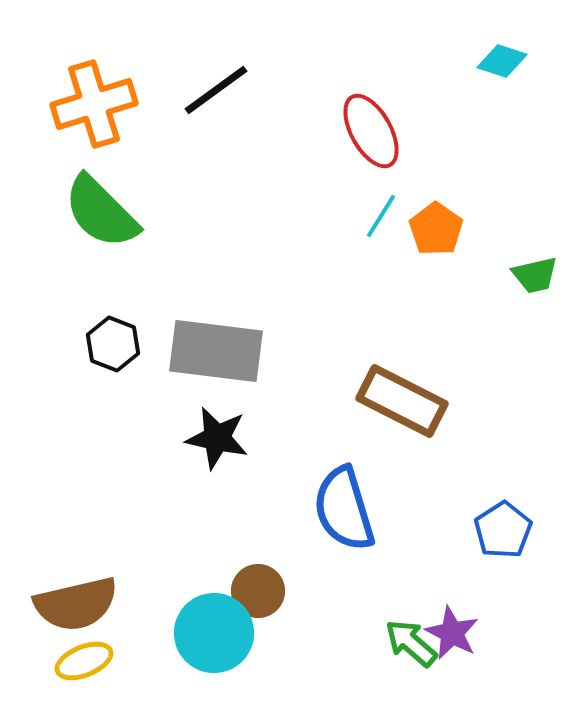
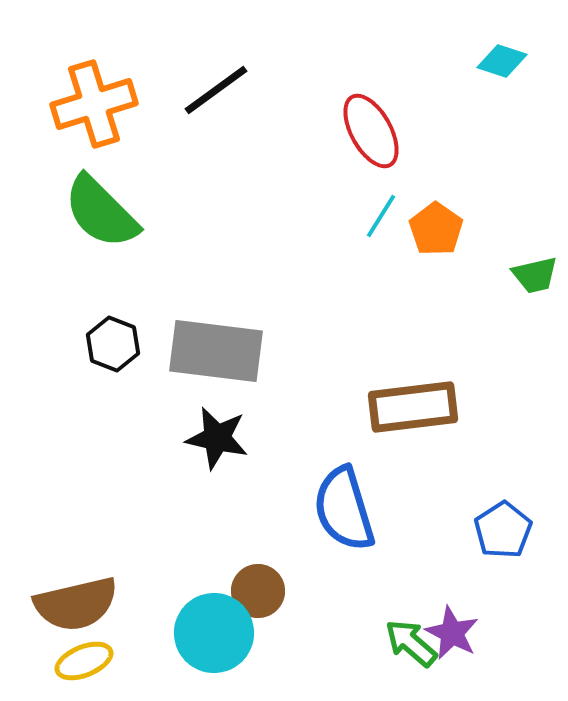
brown rectangle: moved 11 px right, 6 px down; rotated 34 degrees counterclockwise
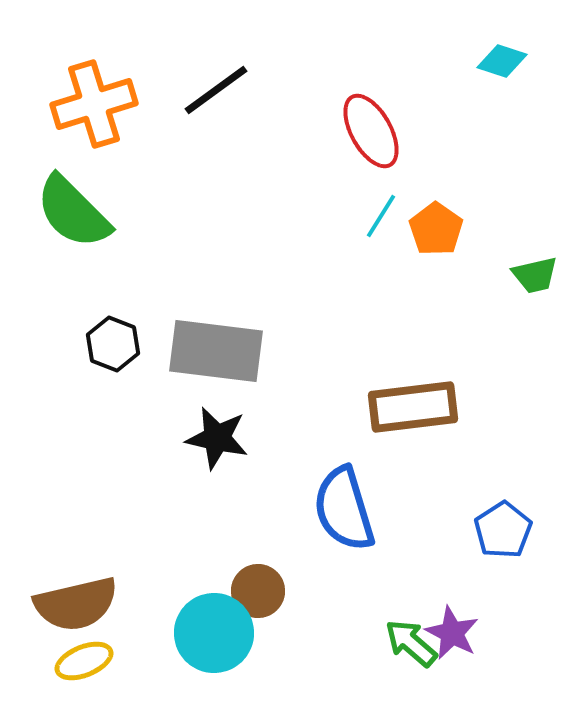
green semicircle: moved 28 px left
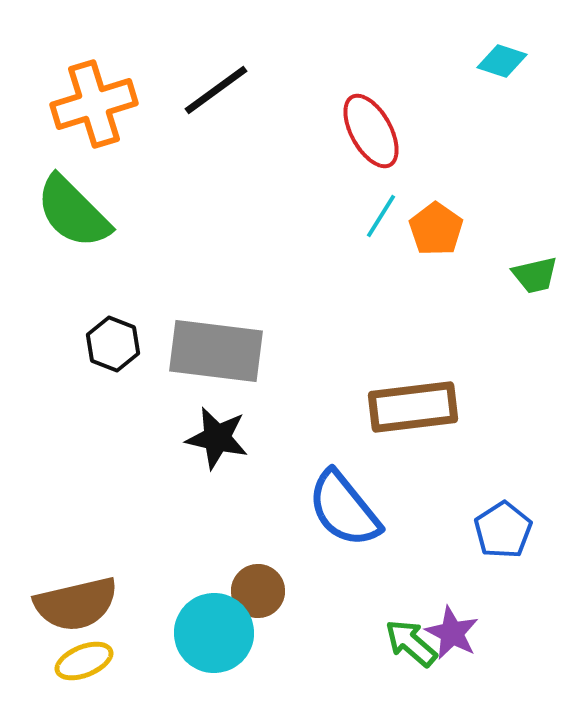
blue semicircle: rotated 22 degrees counterclockwise
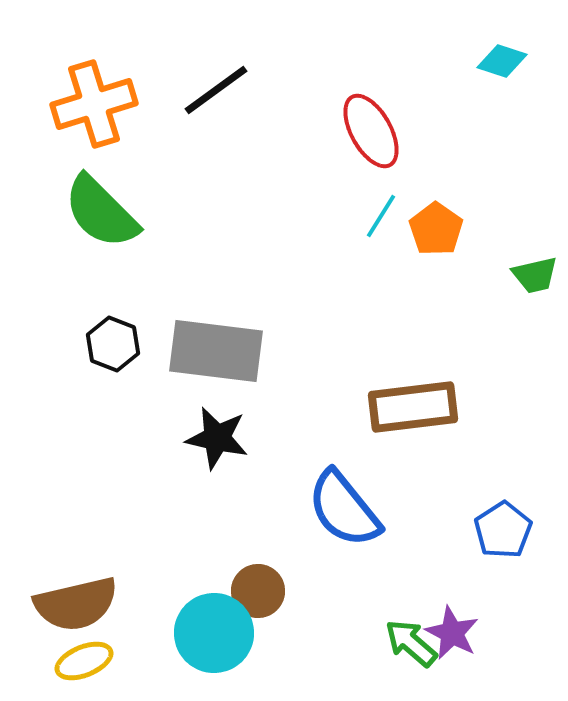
green semicircle: moved 28 px right
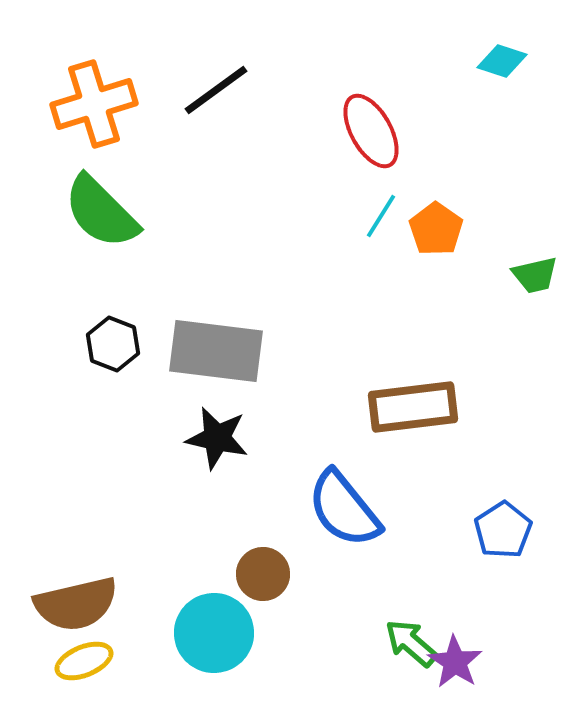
brown circle: moved 5 px right, 17 px up
purple star: moved 3 px right, 29 px down; rotated 6 degrees clockwise
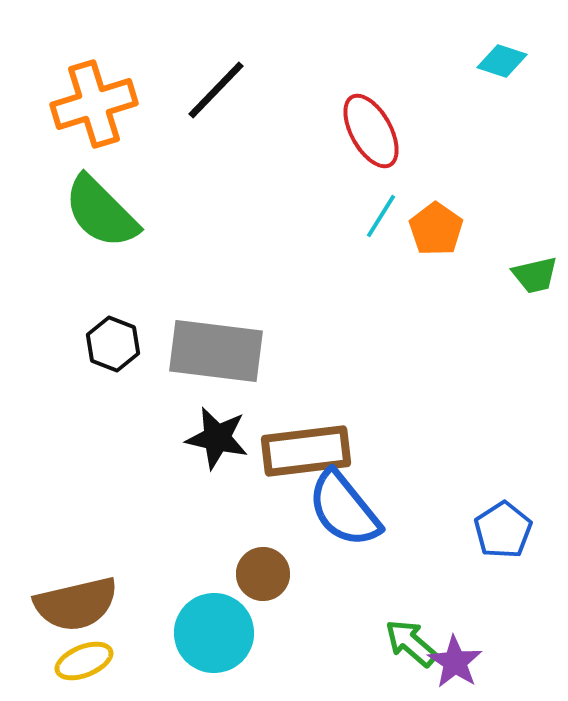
black line: rotated 10 degrees counterclockwise
brown rectangle: moved 107 px left, 44 px down
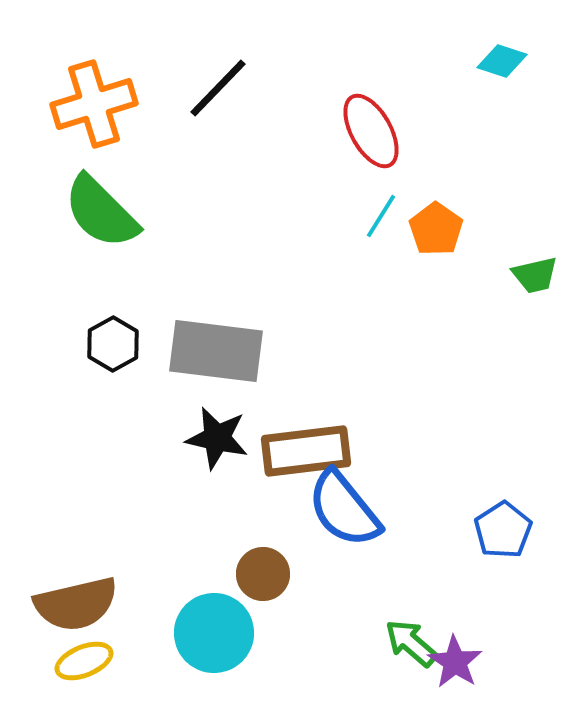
black line: moved 2 px right, 2 px up
black hexagon: rotated 10 degrees clockwise
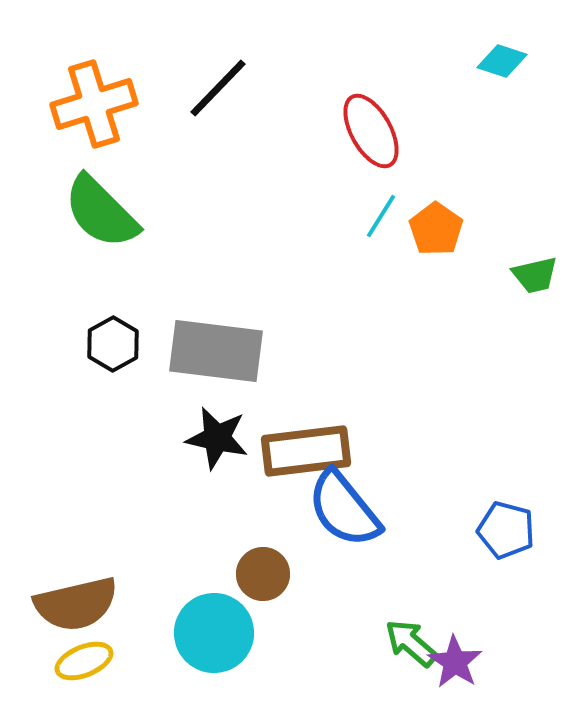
blue pentagon: moved 3 px right; rotated 24 degrees counterclockwise
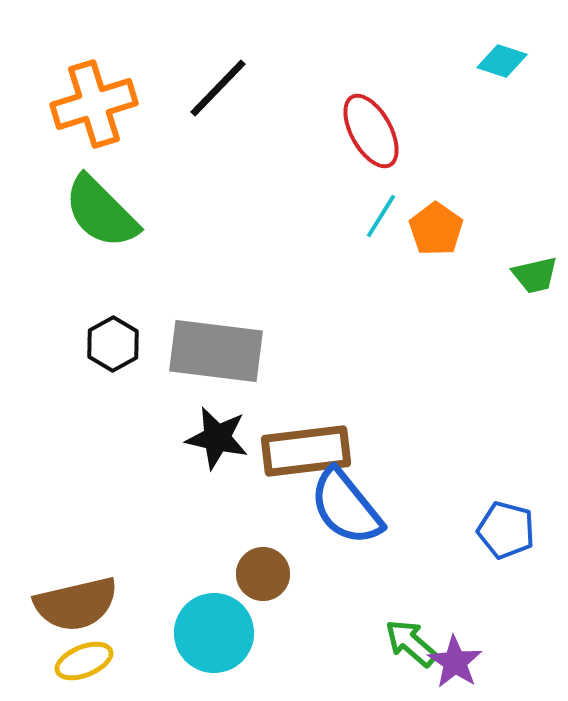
blue semicircle: moved 2 px right, 2 px up
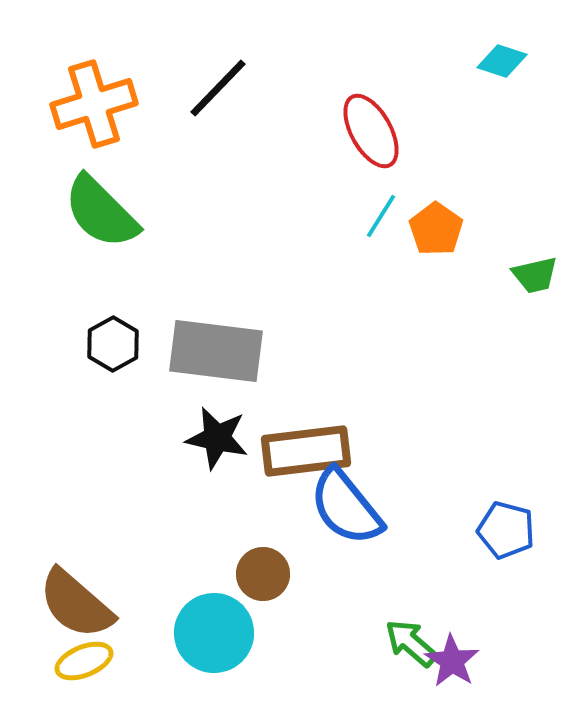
brown semicircle: rotated 54 degrees clockwise
purple star: moved 3 px left, 1 px up
